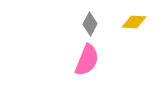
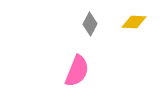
pink semicircle: moved 10 px left, 11 px down
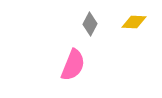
pink semicircle: moved 4 px left, 6 px up
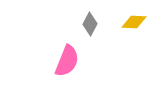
pink semicircle: moved 6 px left, 4 px up
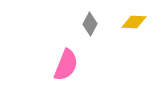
pink semicircle: moved 1 px left, 4 px down
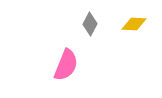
yellow diamond: moved 2 px down
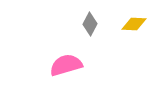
pink semicircle: rotated 128 degrees counterclockwise
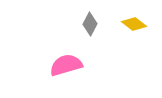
yellow diamond: rotated 35 degrees clockwise
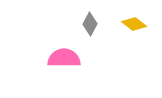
pink semicircle: moved 2 px left, 7 px up; rotated 16 degrees clockwise
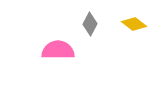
pink semicircle: moved 6 px left, 8 px up
